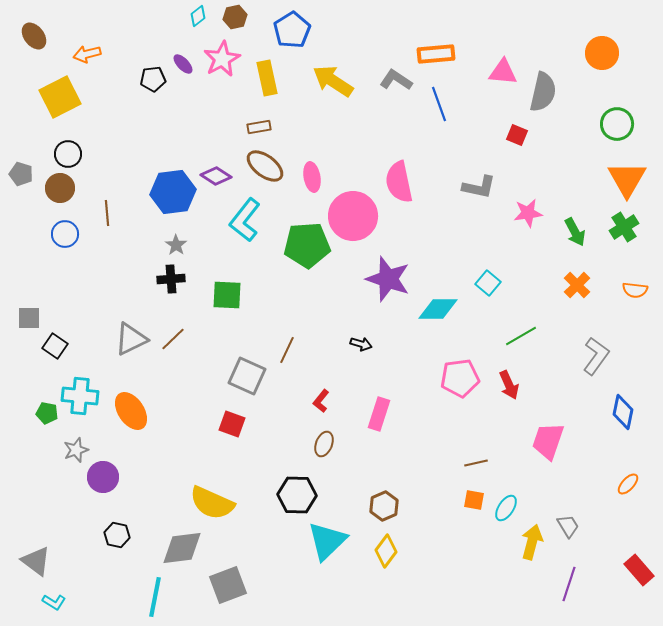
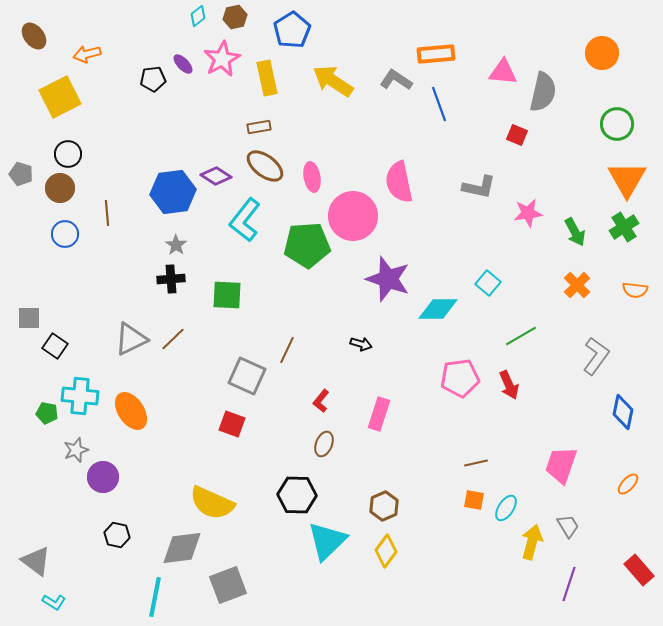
pink trapezoid at (548, 441): moved 13 px right, 24 px down
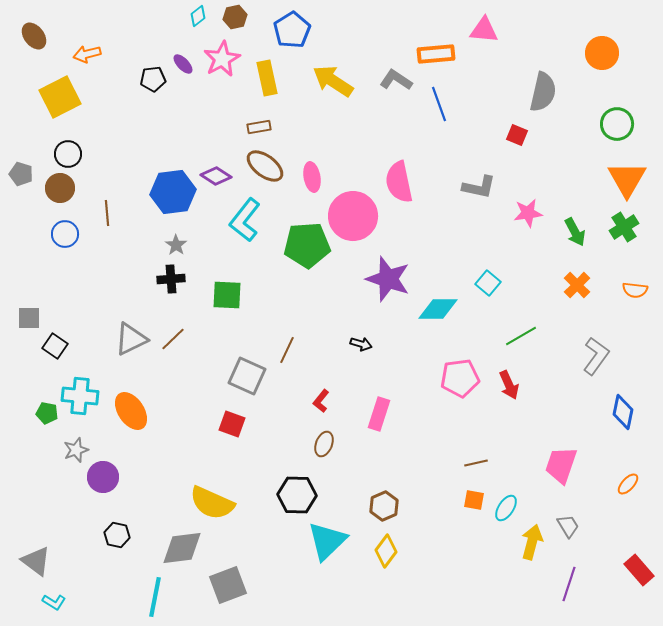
pink triangle at (503, 72): moved 19 px left, 42 px up
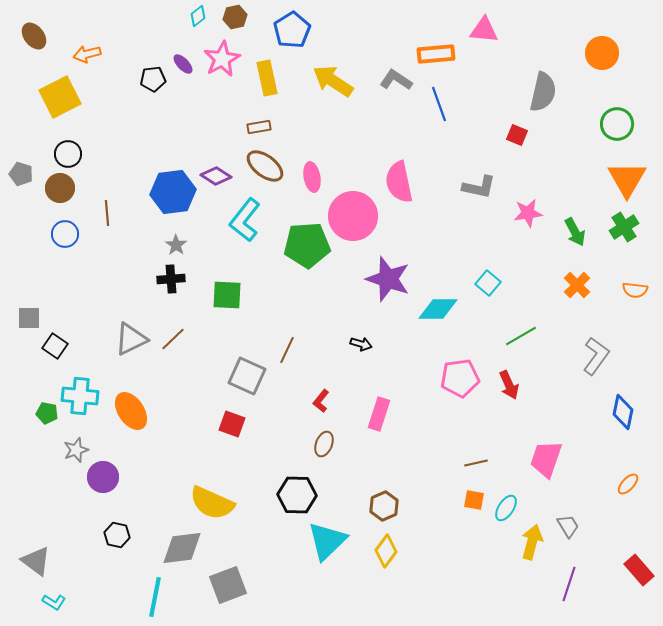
pink trapezoid at (561, 465): moved 15 px left, 6 px up
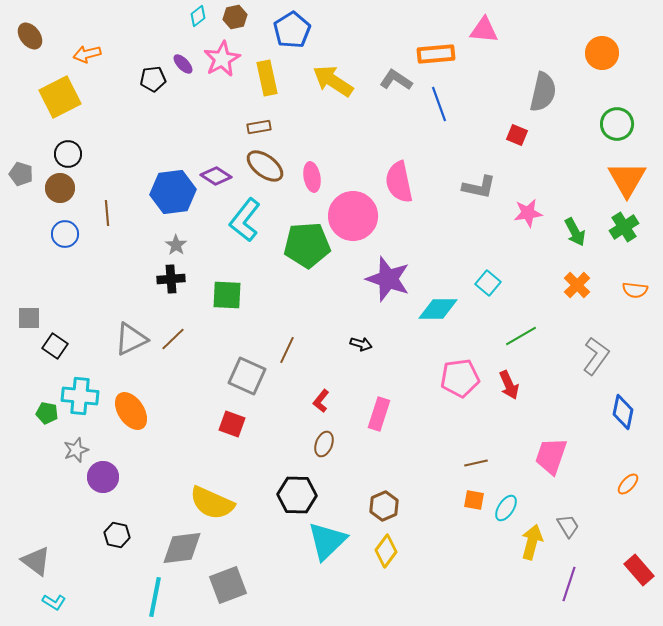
brown ellipse at (34, 36): moved 4 px left
pink trapezoid at (546, 459): moved 5 px right, 3 px up
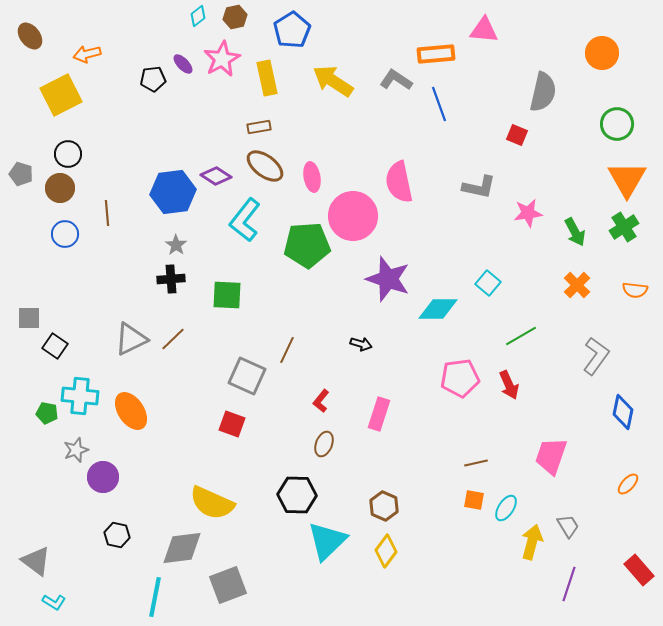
yellow square at (60, 97): moved 1 px right, 2 px up
brown hexagon at (384, 506): rotated 12 degrees counterclockwise
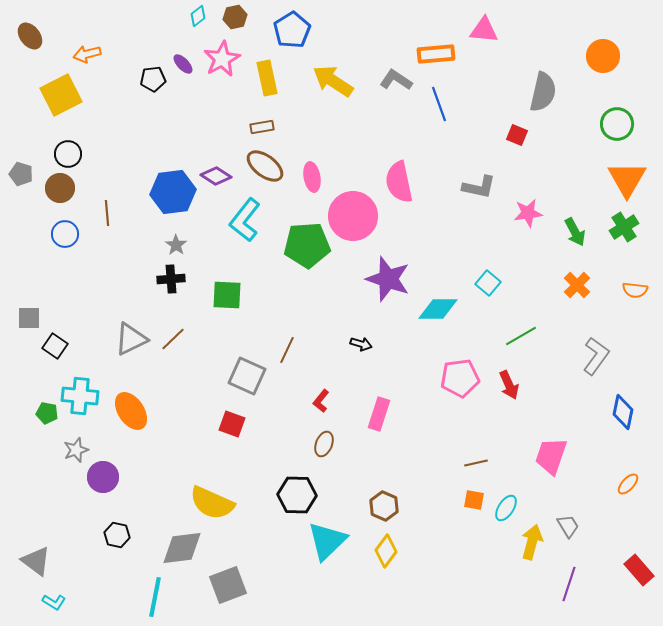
orange circle at (602, 53): moved 1 px right, 3 px down
brown rectangle at (259, 127): moved 3 px right
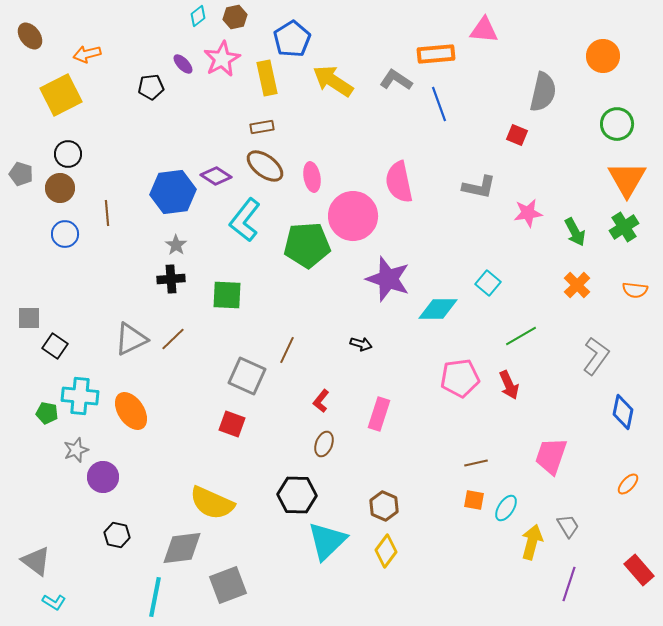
blue pentagon at (292, 30): moved 9 px down
black pentagon at (153, 79): moved 2 px left, 8 px down
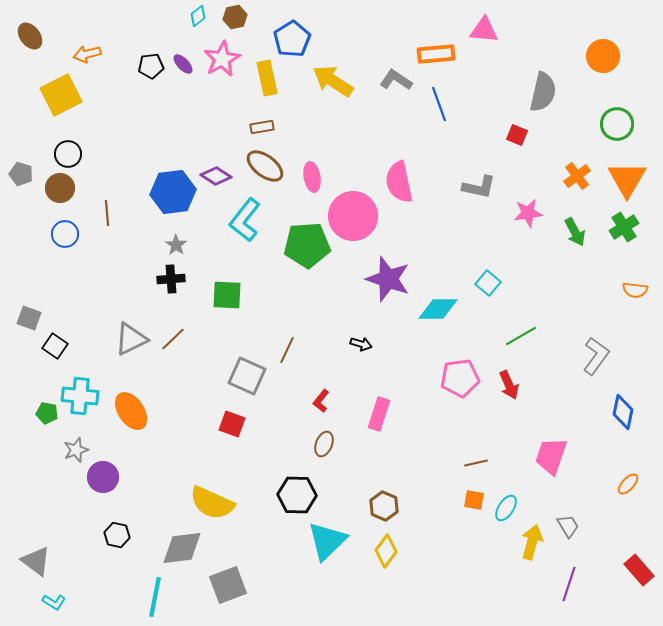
black pentagon at (151, 87): moved 21 px up
orange cross at (577, 285): moved 109 px up; rotated 8 degrees clockwise
gray square at (29, 318): rotated 20 degrees clockwise
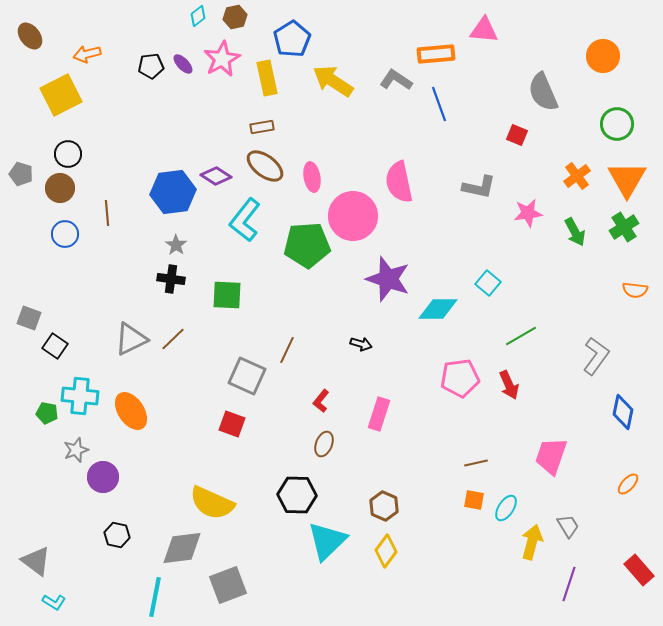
gray semicircle at (543, 92): rotated 144 degrees clockwise
black cross at (171, 279): rotated 12 degrees clockwise
